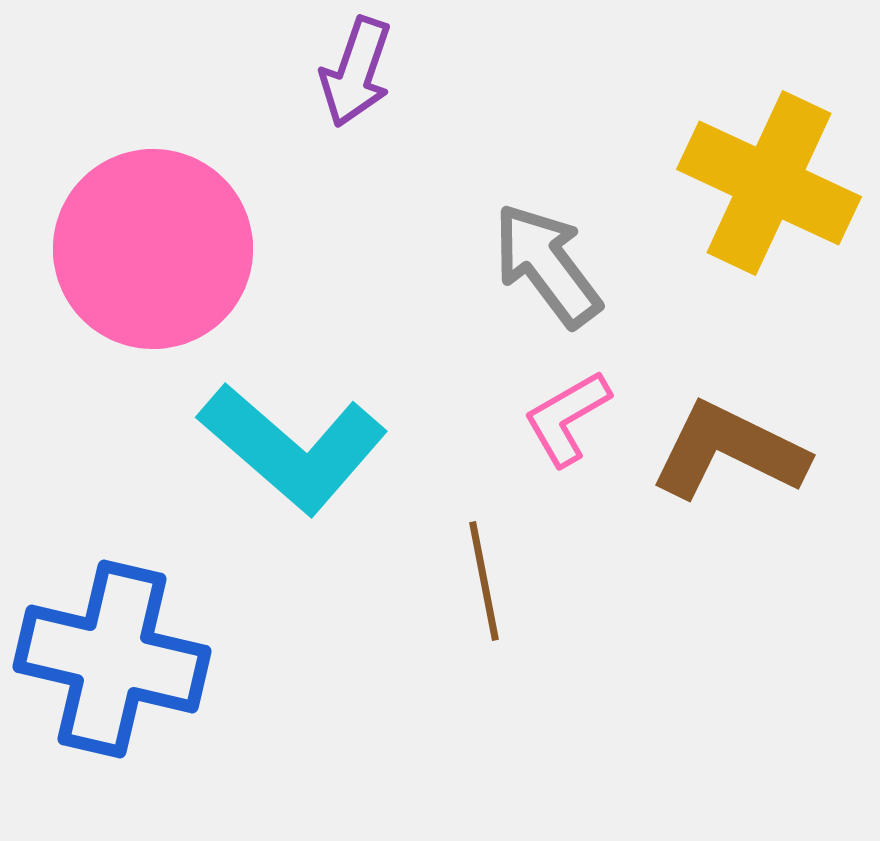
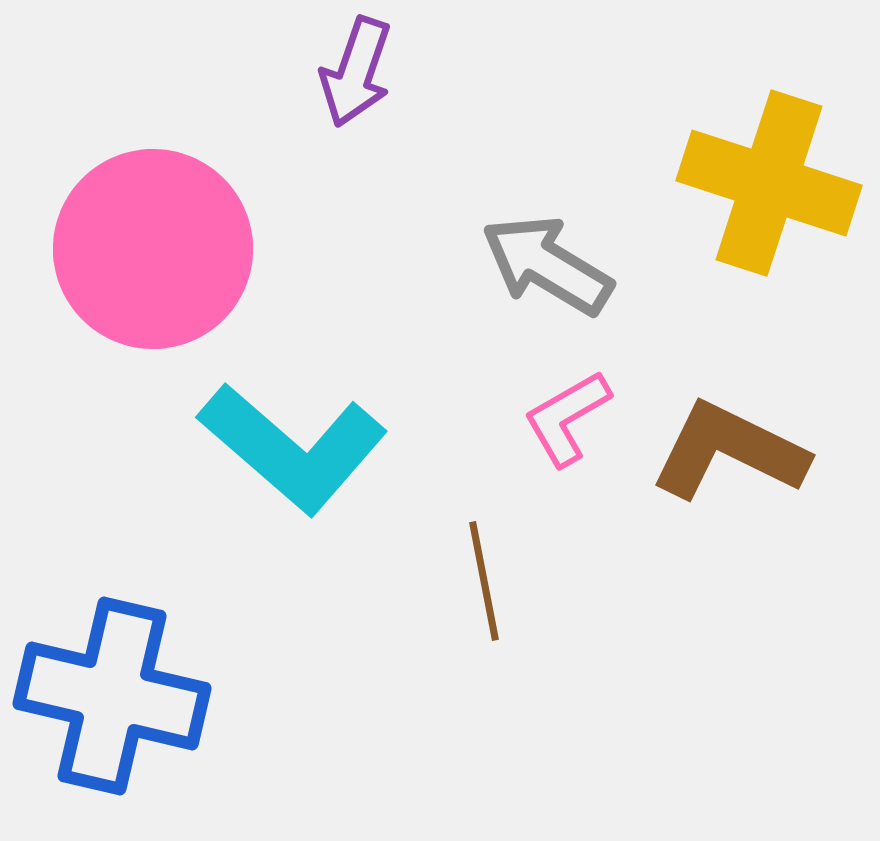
yellow cross: rotated 7 degrees counterclockwise
gray arrow: rotated 22 degrees counterclockwise
blue cross: moved 37 px down
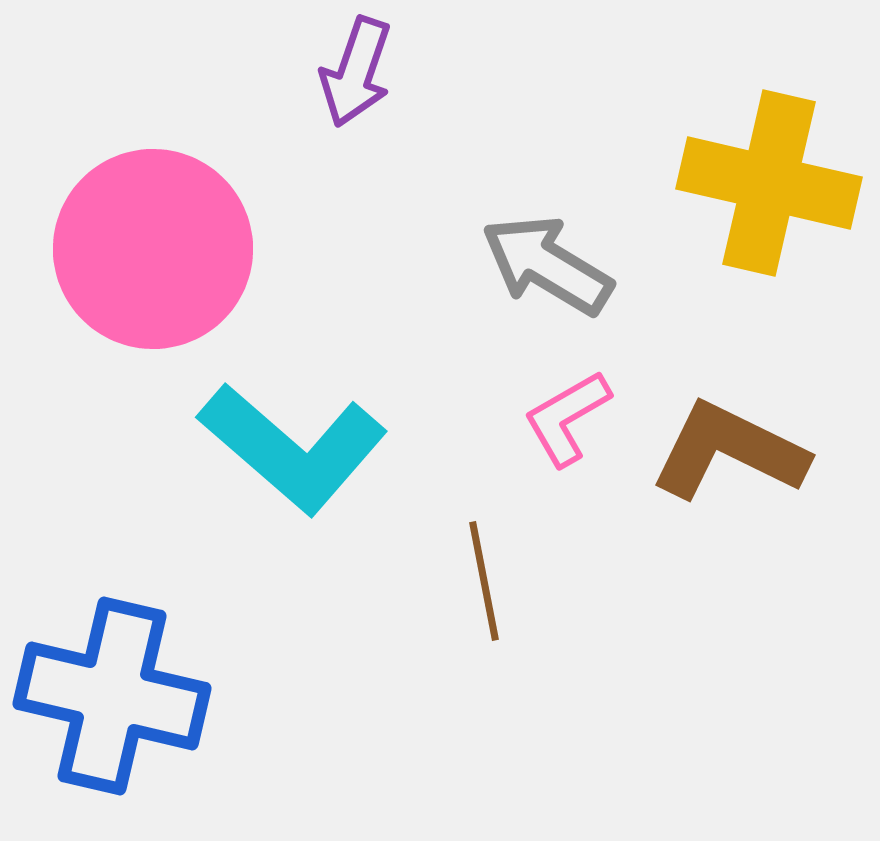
yellow cross: rotated 5 degrees counterclockwise
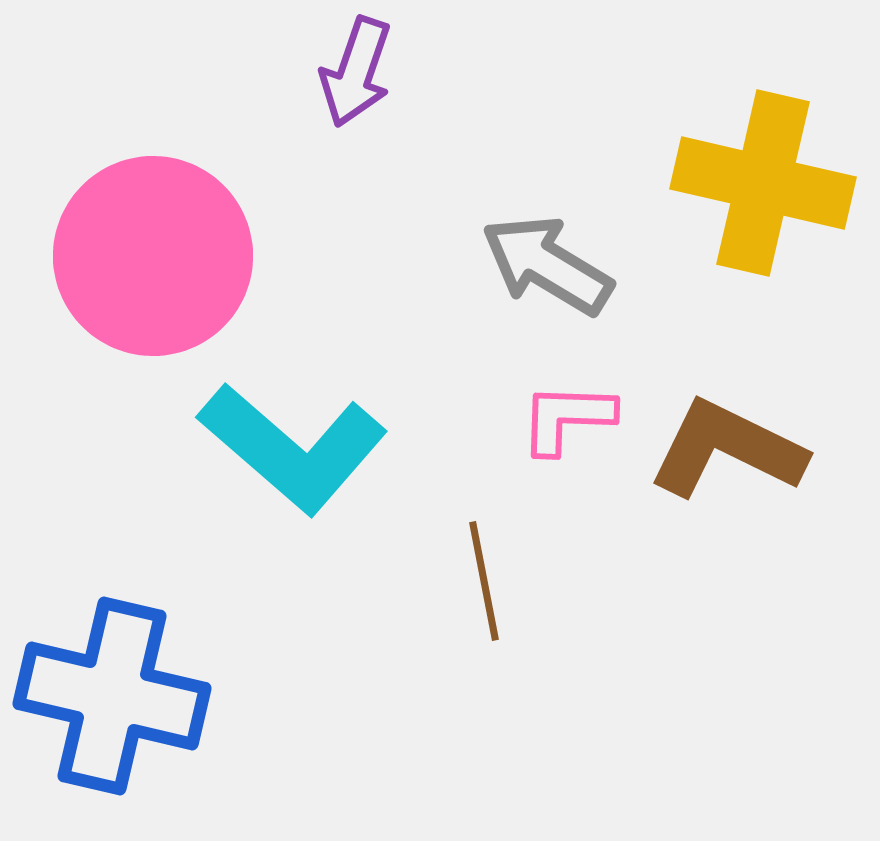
yellow cross: moved 6 px left
pink circle: moved 7 px down
pink L-shape: rotated 32 degrees clockwise
brown L-shape: moved 2 px left, 2 px up
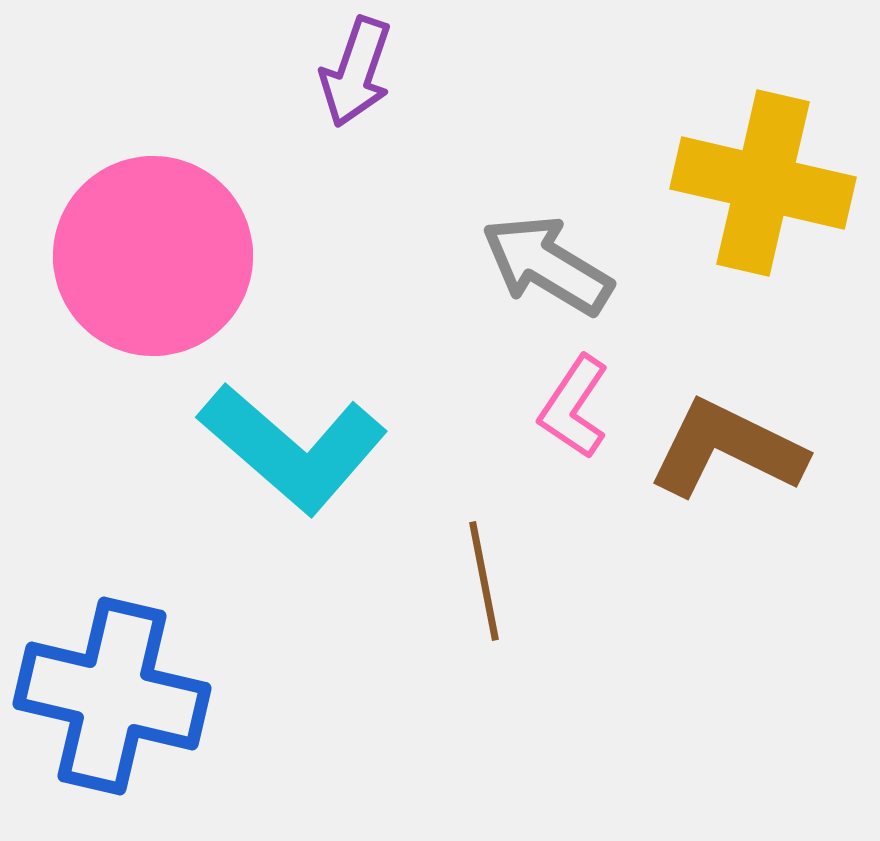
pink L-shape: moved 7 px right, 11 px up; rotated 58 degrees counterclockwise
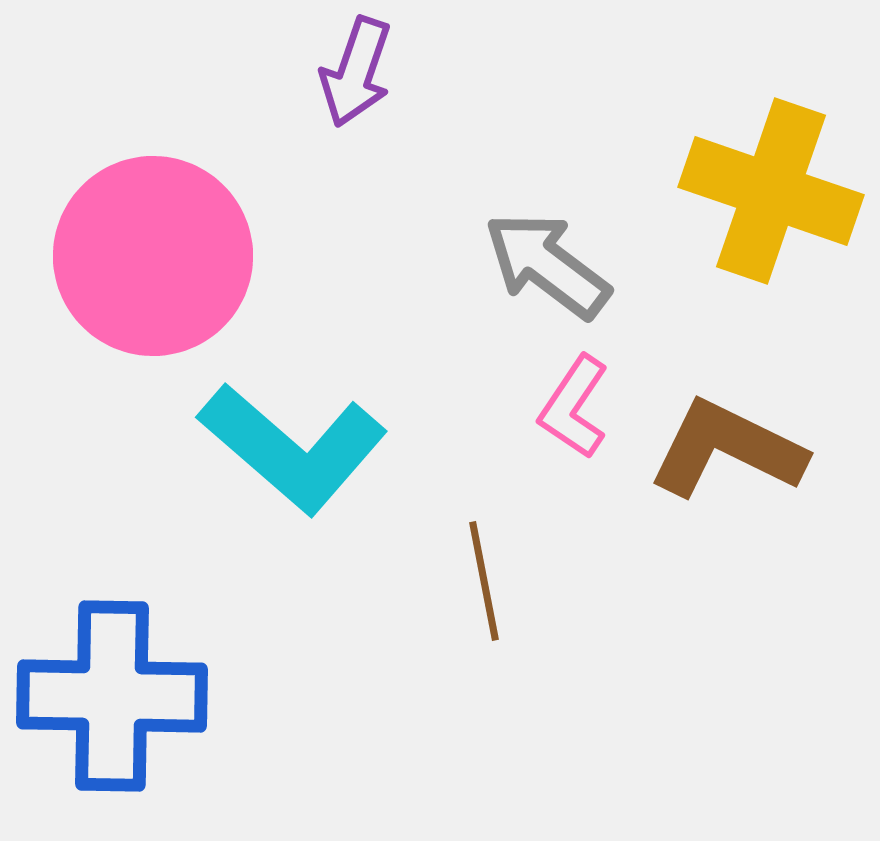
yellow cross: moved 8 px right, 8 px down; rotated 6 degrees clockwise
gray arrow: rotated 6 degrees clockwise
blue cross: rotated 12 degrees counterclockwise
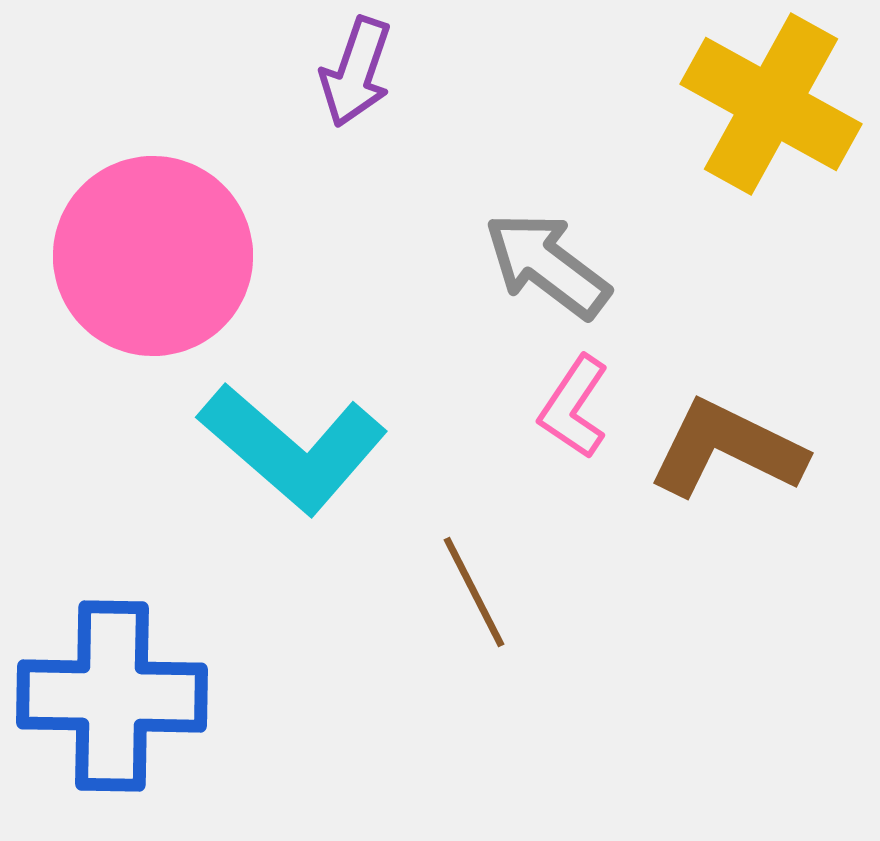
yellow cross: moved 87 px up; rotated 10 degrees clockwise
brown line: moved 10 px left, 11 px down; rotated 16 degrees counterclockwise
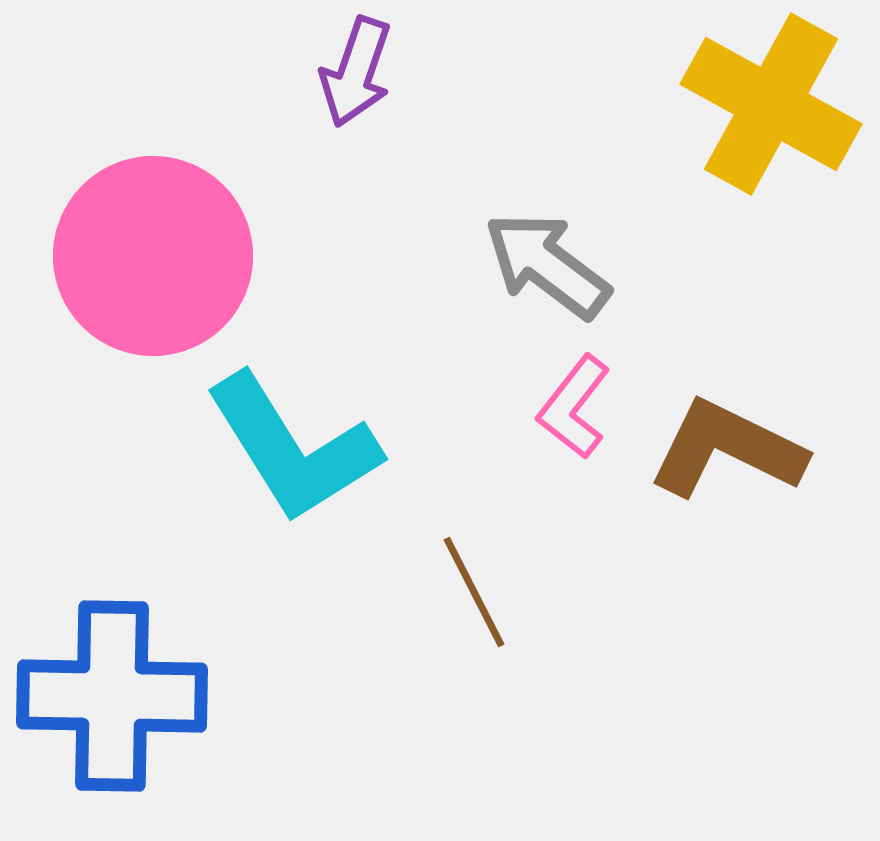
pink L-shape: rotated 4 degrees clockwise
cyan L-shape: rotated 17 degrees clockwise
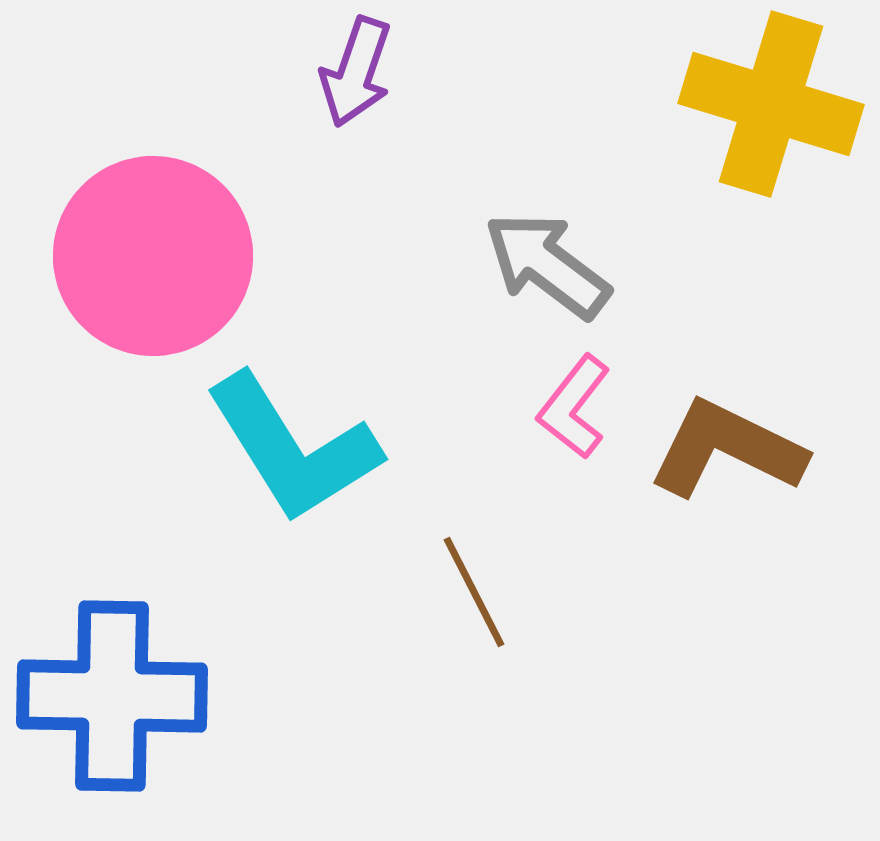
yellow cross: rotated 12 degrees counterclockwise
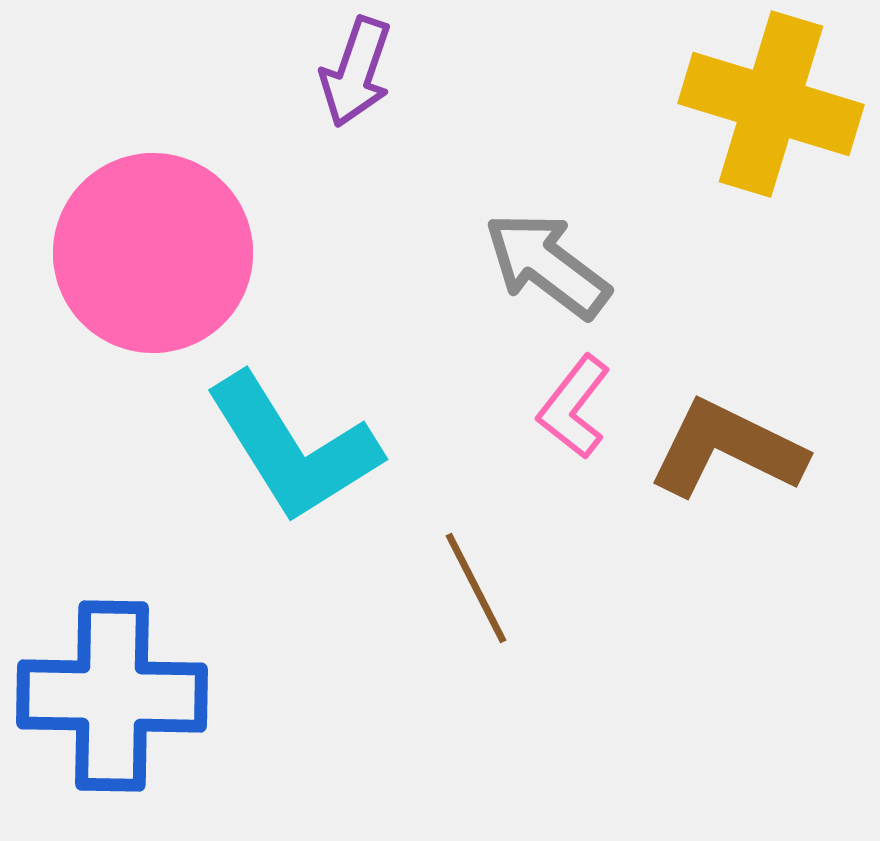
pink circle: moved 3 px up
brown line: moved 2 px right, 4 px up
